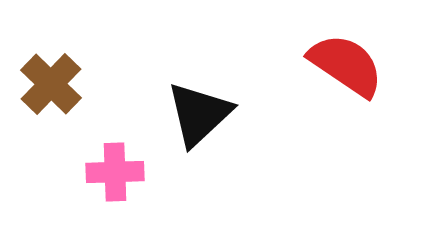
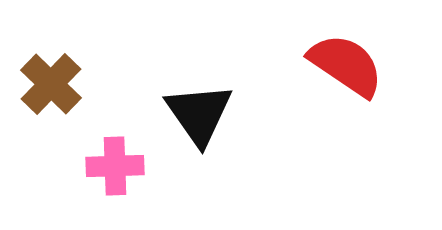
black triangle: rotated 22 degrees counterclockwise
pink cross: moved 6 px up
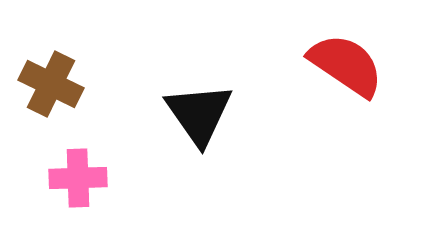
brown cross: rotated 18 degrees counterclockwise
pink cross: moved 37 px left, 12 px down
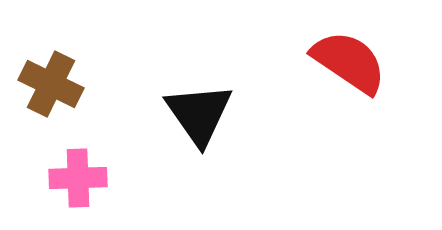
red semicircle: moved 3 px right, 3 px up
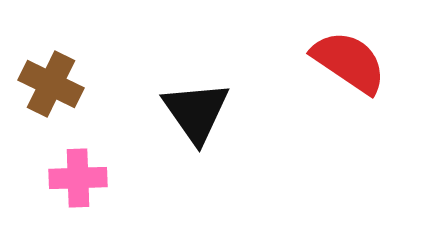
black triangle: moved 3 px left, 2 px up
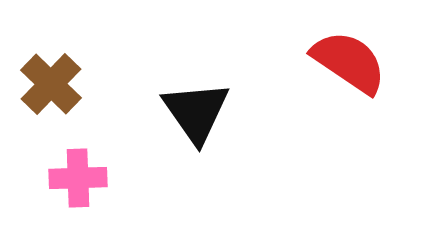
brown cross: rotated 18 degrees clockwise
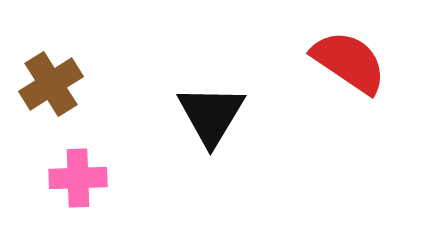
brown cross: rotated 14 degrees clockwise
black triangle: moved 15 px right, 3 px down; rotated 6 degrees clockwise
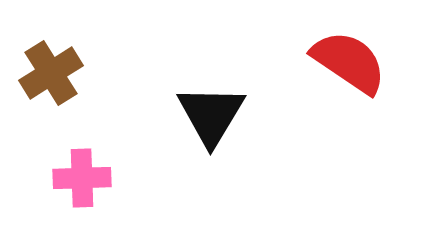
brown cross: moved 11 px up
pink cross: moved 4 px right
